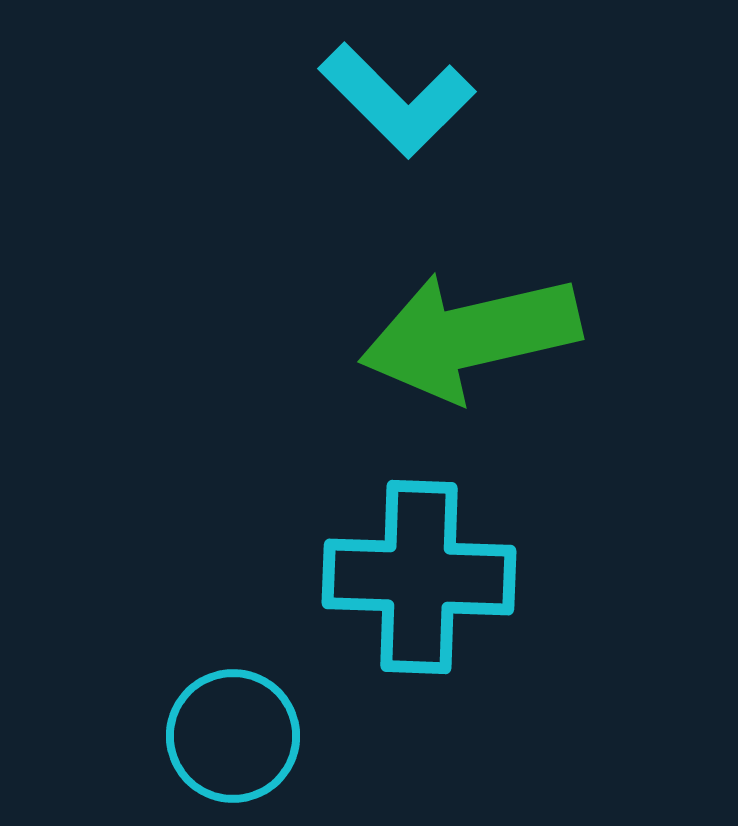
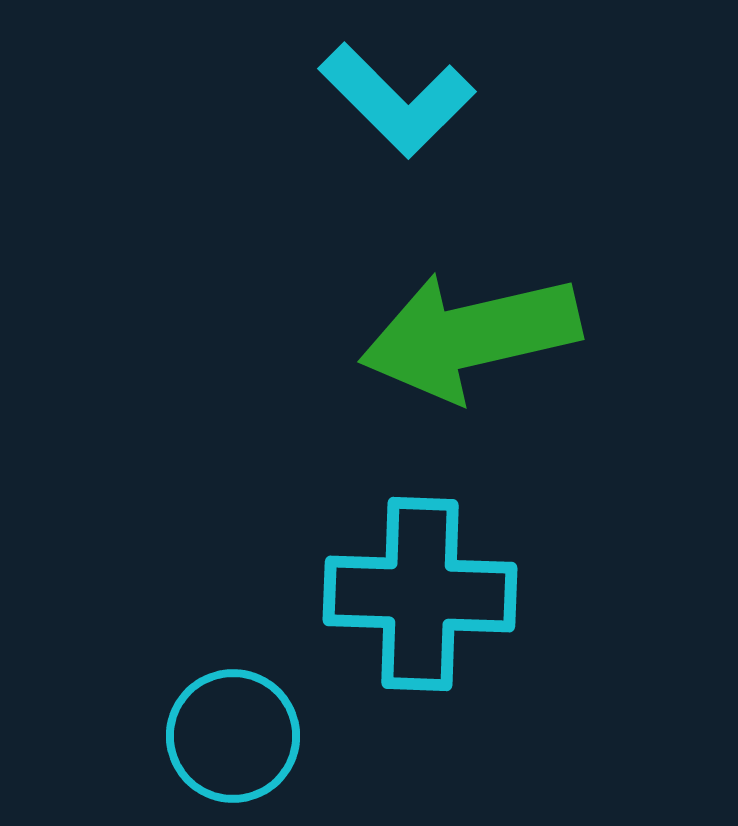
cyan cross: moved 1 px right, 17 px down
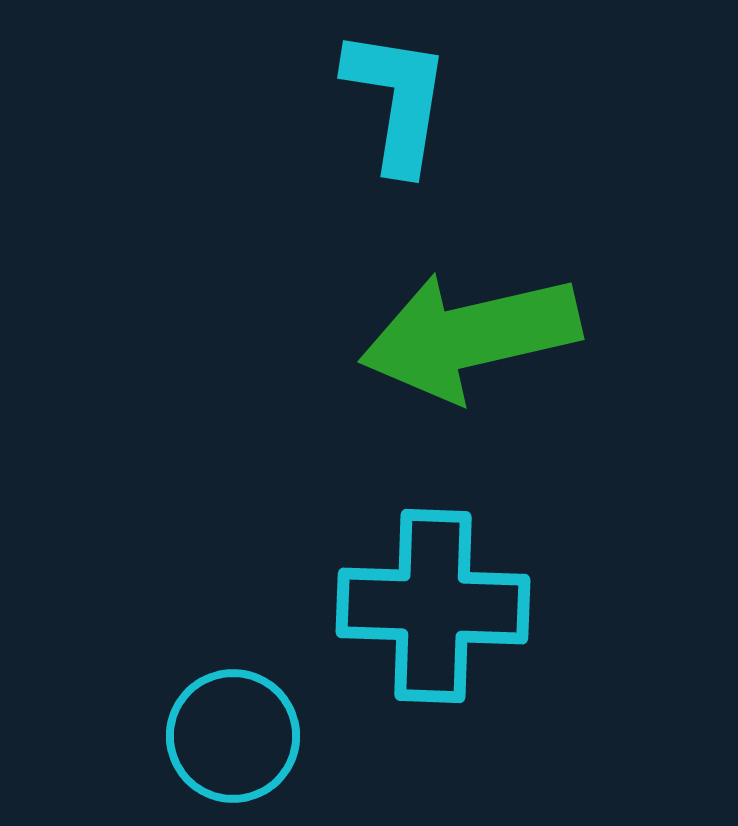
cyan L-shape: rotated 126 degrees counterclockwise
cyan cross: moved 13 px right, 12 px down
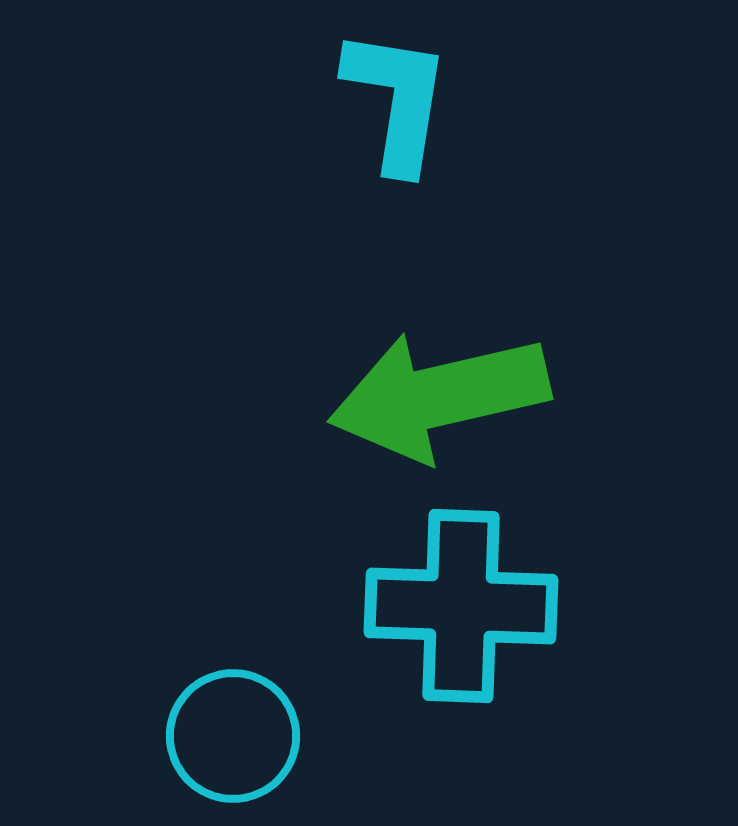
green arrow: moved 31 px left, 60 px down
cyan cross: moved 28 px right
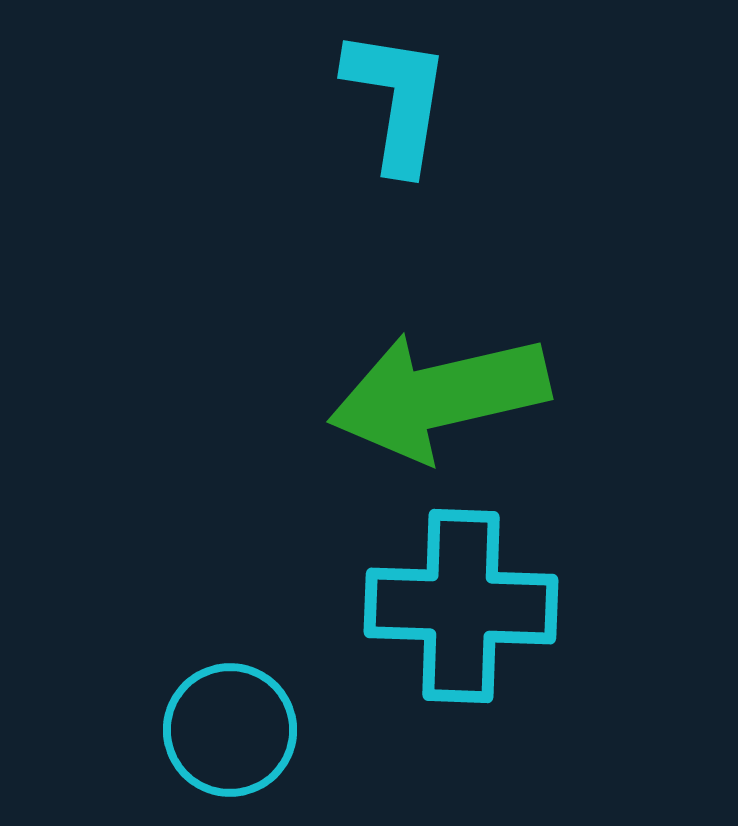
cyan circle: moved 3 px left, 6 px up
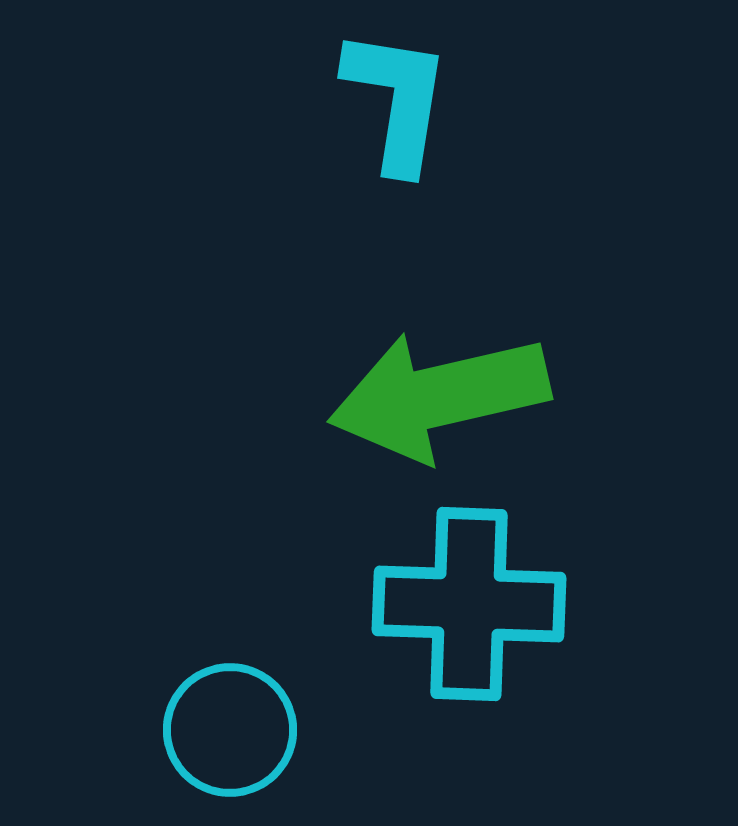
cyan cross: moved 8 px right, 2 px up
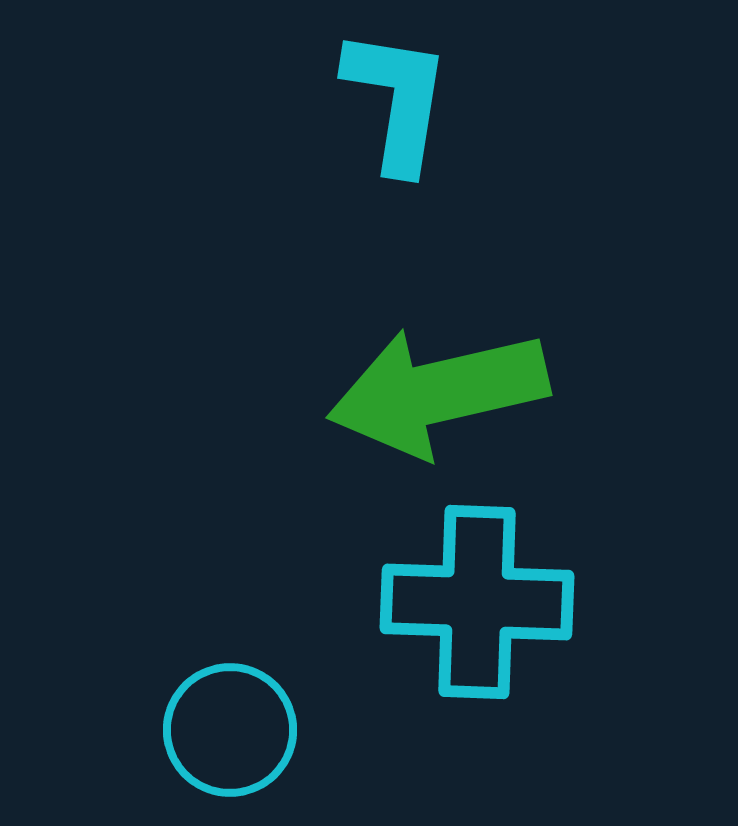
green arrow: moved 1 px left, 4 px up
cyan cross: moved 8 px right, 2 px up
